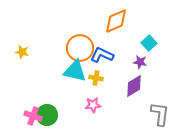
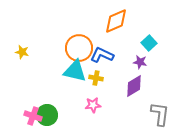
orange circle: moved 1 px left
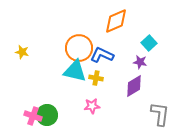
pink star: moved 1 px left, 1 px down
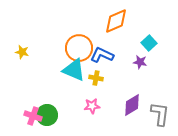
cyan triangle: moved 1 px left, 1 px up; rotated 10 degrees clockwise
purple diamond: moved 2 px left, 19 px down
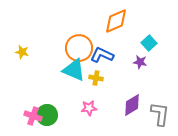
pink star: moved 3 px left, 2 px down
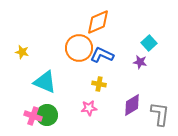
orange diamond: moved 18 px left, 1 px down
cyan triangle: moved 29 px left, 12 px down
yellow cross: moved 3 px right, 6 px down
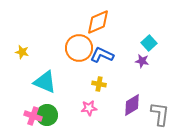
purple star: moved 2 px right, 1 px up
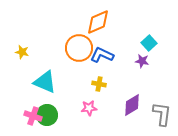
gray L-shape: moved 2 px right
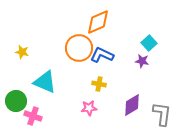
green circle: moved 31 px left, 14 px up
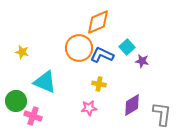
cyan square: moved 22 px left, 4 px down
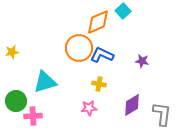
cyan square: moved 4 px left, 36 px up
yellow star: moved 10 px left; rotated 24 degrees counterclockwise
cyan triangle: rotated 40 degrees counterclockwise
pink cross: rotated 24 degrees counterclockwise
